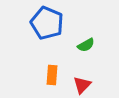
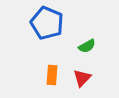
green semicircle: moved 1 px right, 1 px down
red triangle: moved 7 px up
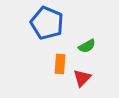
orange rectangle: moved 8 px right, 11 px up
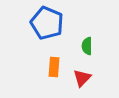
green semicircle: rotated 120 degrees clockwise
orange rectangle: moved 6 px left, 3 px down
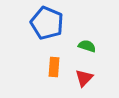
green semicircle: rotated 108 degrees clockwise
red triangle: moved 2 px right
